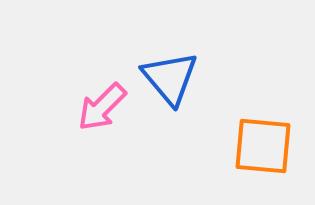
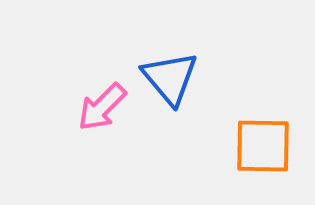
orange square: rotated 4 degrees counterclockwise
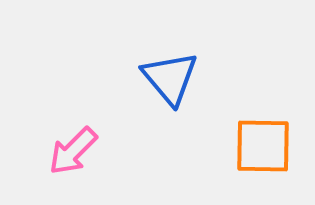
pink arrow: moved 29 px left, 44 px down
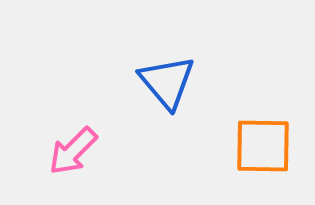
blue triangle: moved 3 px left, 4 px down
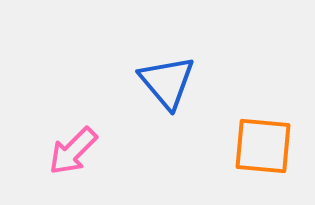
orange square: rotated 4 degrees clockwise
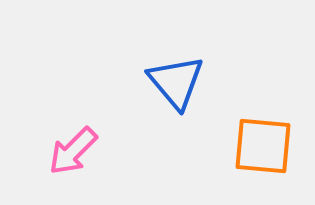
blue triangle: moved 9 px right
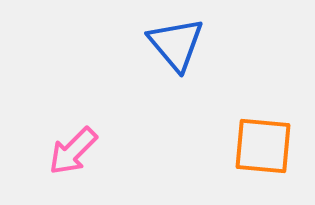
blue triangle: moved 38 px up
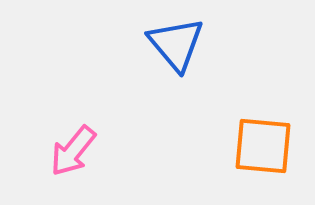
pink arrow: rotated 6 degrees counterclockwise
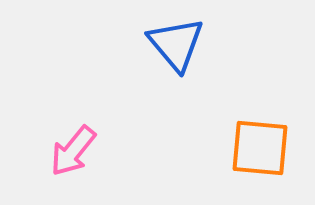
orange square: moved 3 px left, 2 px down
